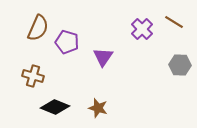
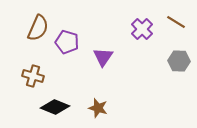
brown line: moved 2 px right
gray hexagon: moved 1 px left, 4 px up
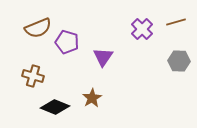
brown line: rotated 48 degrees counterclockwise
brown semicircle: rotated 44 degrees clockwise
brown star: moved 6 px left, 10 px up; rotated 24 degrees clockwise
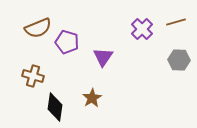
gray hexagon: moved 1 px up
black diamond: rotated 76 degrees clockwise
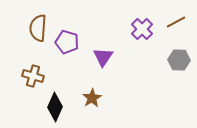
brown line: rotated 12 degrees counterclockwise
brown semicircle: rotated 116 degrees clockwise
black diamond: rotated 16 degrees clockwise
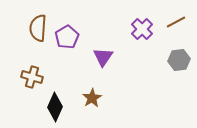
purple pentagon: moved 5 px up; rotated 25 degrees clockwise
gray hexagon: rotated 10 degrees counterclockwise
brown cross: moved 1 px left, 1 px down
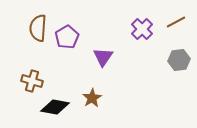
brown cross: moved 4 px down
black diamond: rotated 76 degrees clockwise
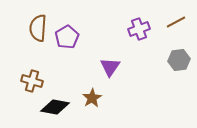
purple cross: moved 3 px left; rotated 25 degrees clockwise
purple triangle: moved 7 px right, 10 px down
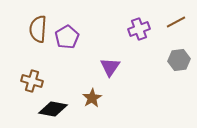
brown semicircle: moved 1 px down
black diamond: moved 2 px left, 2 px down
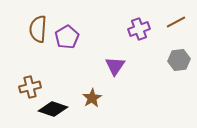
purple triangle: moved 5 px right, 1 px up
brown cross: moved 2 px left, 6 px down; rotated 30 degrees counterclockwise
black diamond: rotated 8 degrees clockwise
